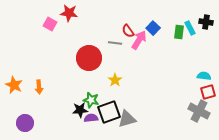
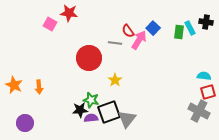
gray triangle: rotated 36 degrees counterclockwise
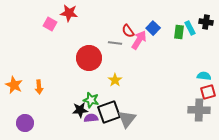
gray cross: moved 1 px up; rotated 25 degrees counterclockwise
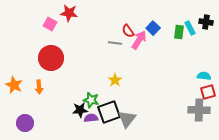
red circle: moved 38 px left
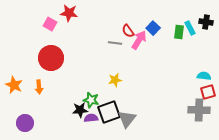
yellow star: rotated 24 degrees clockwise
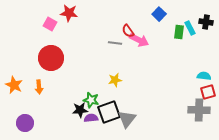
blue square: moved 6 px right, 14 px up
pink arrow: rotated 84 degrees clockwise
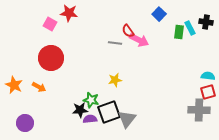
cyan semicircle: moved 4 px right
orange arrow: rotated 56 degrees counterclockwise
purple semicircle: moved 1 px left, 1 px down
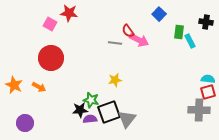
cyan rectangle: moved 13 px down
cyan semicircle: moved 3 px down
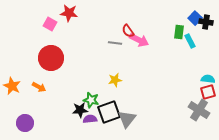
blue square: moved 36 px right, 4 px down
orange star: moved 2 px left, 1 px down
gray cross: rotated 30 degrees clockwise
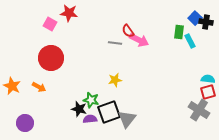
black star: moved 1 px left, 1 px up; rotated 21 degrees clockwise
